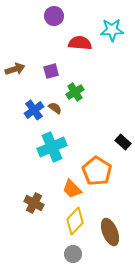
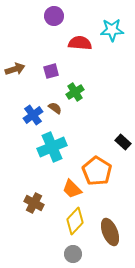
blue cross: moved 1 px left, 5 px down
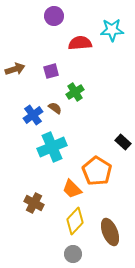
red semicircle: rotated 10 degrees counterclockwise
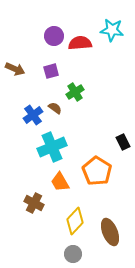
purple circle: moved 20 px down
cyan star: rotated 10 degrees clockwise
brown arrow: rotated 42 degrees clockwise
black rectangle: rotated 21 degrees clockwise
orange trapezoid: moved 12 px left, 7 px up; rotated 15 degrees clockwise
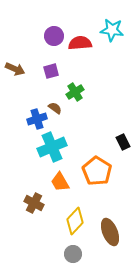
blue cross: moved 4 px right, 4 px down; rotated 18 degrees clockwise
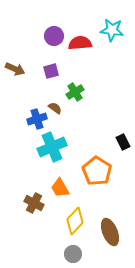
orange trapezoid: moved 6 px down
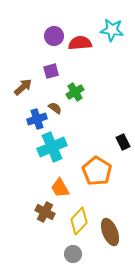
brown arrow: moved 8 px right, 18 px down; rotated 66 degrees counterclockwise
brown cross: moved 11 px right, 9 px down
yellow diamond: moved 4 px right
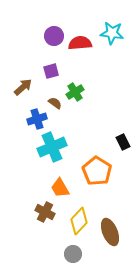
cyan star: moved 3 px down
brown semicircle: moved 5 px up
